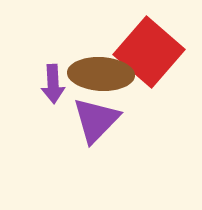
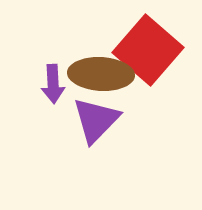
red square: moved 1 px left, 2 px up
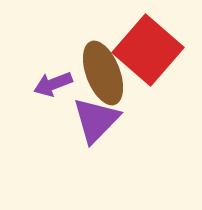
brown ellipse: moved 2 px right, 1 px up; rotated 66 degrees clockwise
purple arrow: rotated 72 degrees clockwise
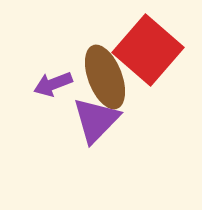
brown ellipse: moved 2 px right, 4 px down
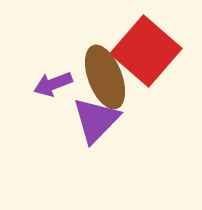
red square: moved 2 px left, 1 px down
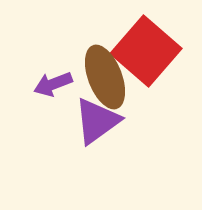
purple triangle: moved 1 px right, 1 px down; rotated 10 degrees clockwise
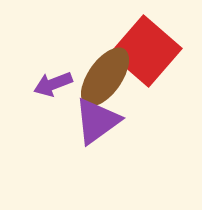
brown ellipse: rotated 56 degrees clockwise
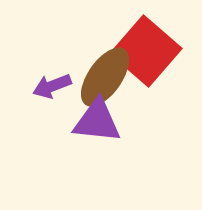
purple arrow: moved 1 px left, 2 px down
purple triangle: rotated 42 degrees clockwise
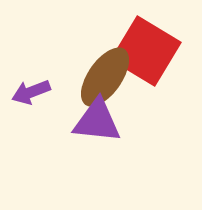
red square: rotated 10 degrees counterclockwise
purple arrow: moved 21 px left, 6 px down
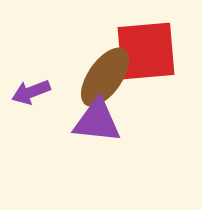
red square: rotated 36 degrees counterclockwise
